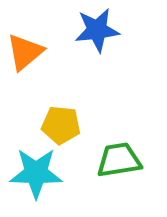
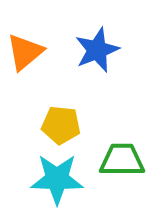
blue star: moved 20 px down; rotated 15 degrees counterclockwise
green trapezoid: moved 3 px right; rotated 9 degrees clockwise
cyan star: moved 21 px right, 6 px down
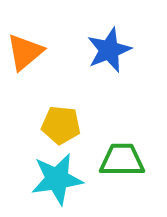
blue star: moved 12 px right
cyan star: rotated 10 degrees counterclockwise
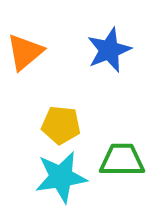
cyan star: moved 4 px right, 2 px up
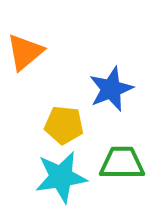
blue star: moved 2 px right, 39 px down
yellow pentagon: moved 3 px right
green trapezoid: moved 3 px down
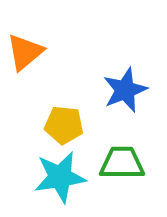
blue star: moved 14 px right, 1 px down
cyan star: moved 1 px left
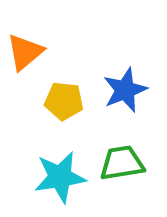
yellow pentagon: moved 24 px up
green trapezoid: rotated 9 degrees counterclockwise
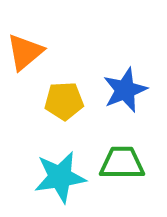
yellow pentagon: rotated 9 degrees counterclockwise
green trapezoid: rotated 9 degrees clockwise
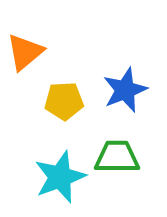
green trapezoid: moved 5 px left, 6 px up
cyan star: rotated 12 degrees counterclockwise
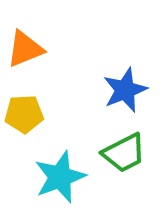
orange triangle: moved 3 px up; rotated 18 degrees clockwise
yellow pentagon: moved 40 px left, 13 px down
green trapezoid: moved 7 px right, 4 px up; rotated 153 degrees clockwise
